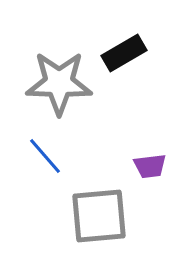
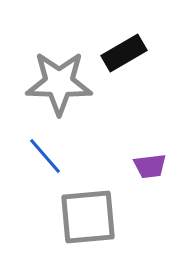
gray square: moved 11 px left, 1 px down
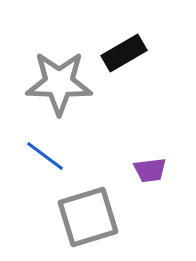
blue line: rotated 12 degrees counterclockwise
purple trapezoid: moved 4 px down
gray square: rotated 12 degrees counterclockwise
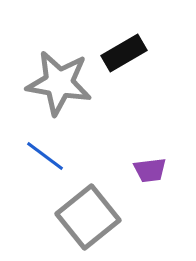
gray star: rotated 8 degrees clockwise
gray square: rotated 22 degrees counterclockwise
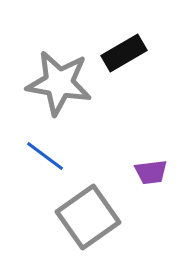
purple trapezoid: moved 1 px right, 2 px down
gray square: rotated 4 degrees clockwise
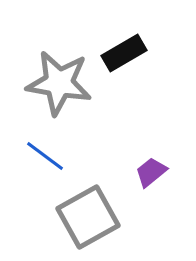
purple trapezoid: rotated 148 degrees clockwise
gray square: rotated 6 degrees clockwise
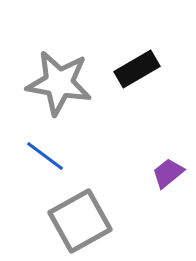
black rectangle: moved 13 px right, 16 px down
purple trapezoid: moved 17 px right, 1 px down
gray square: moved 8 px left, 4 px down
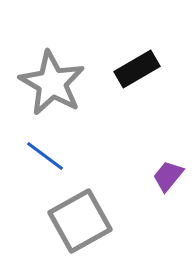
gray star: moved 7 px left; rotated 20 degrees clockwise
purple trapezoid: moved 3 px down; rotated 12 degrees counterclockwise
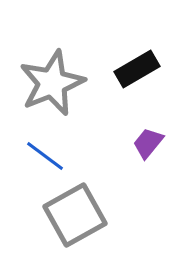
gray star: rotated 20 degrees clockwise
purple trapezoid: moved 20 px left, 33 px up
gray square: moved 5 px left, 6 px up
